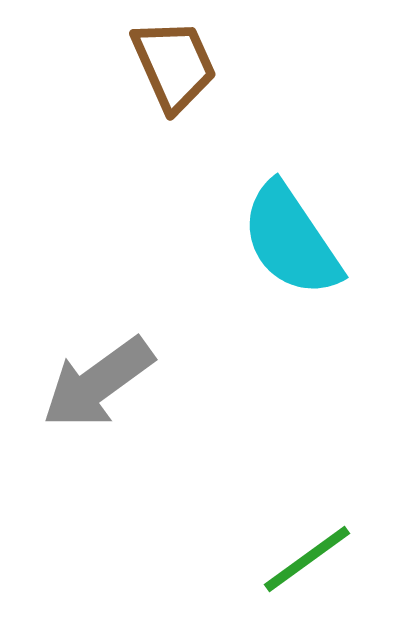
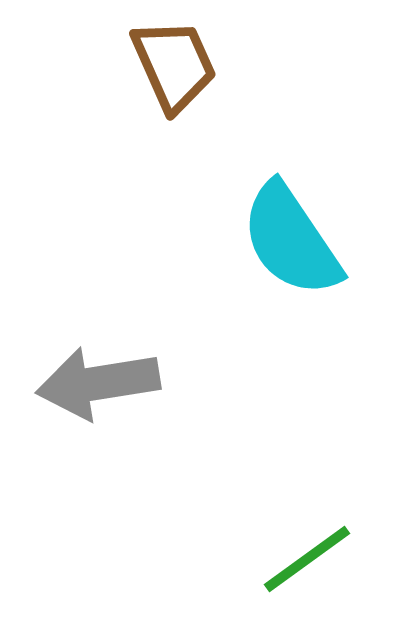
gray arrow: rotated 27 degrees clockwise
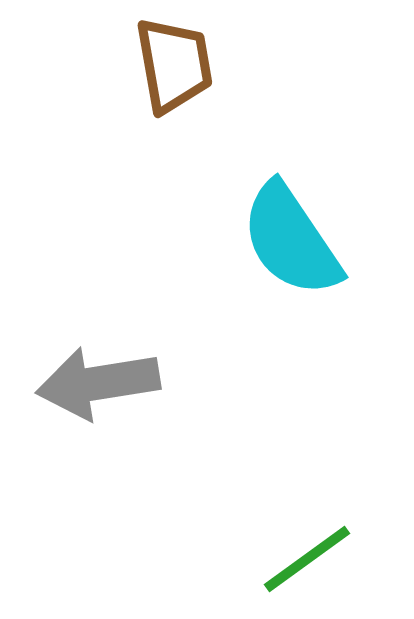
brown trapezoid: rotated 14 degrees clockwise
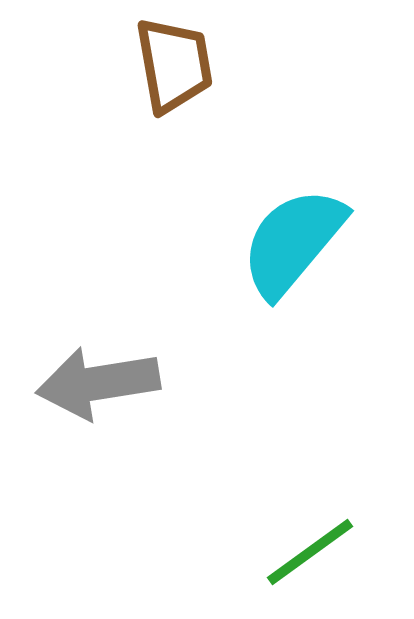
cyan semicircle: moved 2 px right, 2 px down; rotated 74 degrees clockwise
green line: moved 3 px right, 7 px up
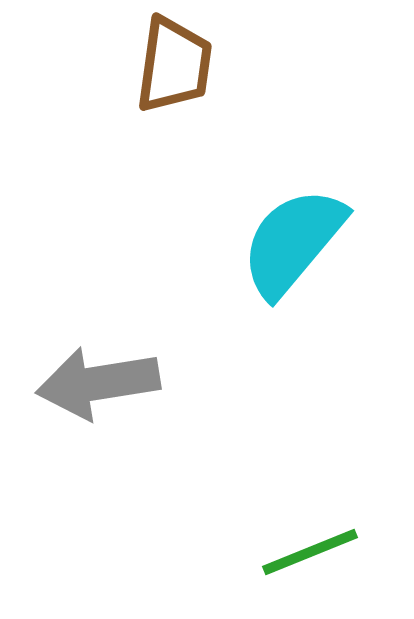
brown trapezoid: rotated 18 degrees clockwise
green line: rotated 14 degrees clockwise
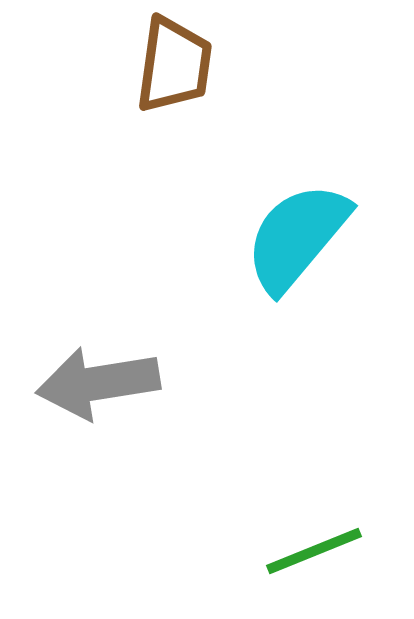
cyan semicircle: moved 4 px right, 5 px up
green line: moved 4 px right, 1 px up
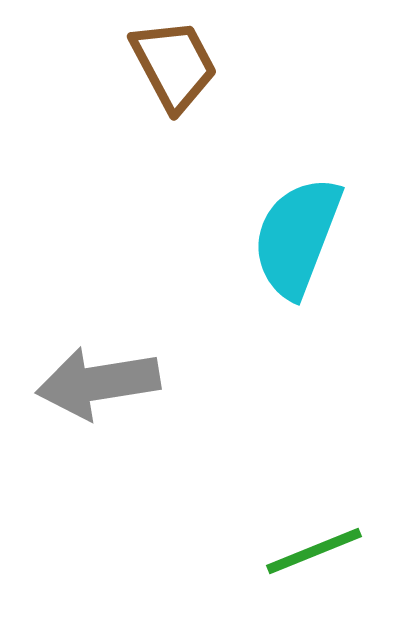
brown trapezoid: rotated 36 degrees counterclockwise
cyan semicircle: rotated 19 degrees counterclockwise
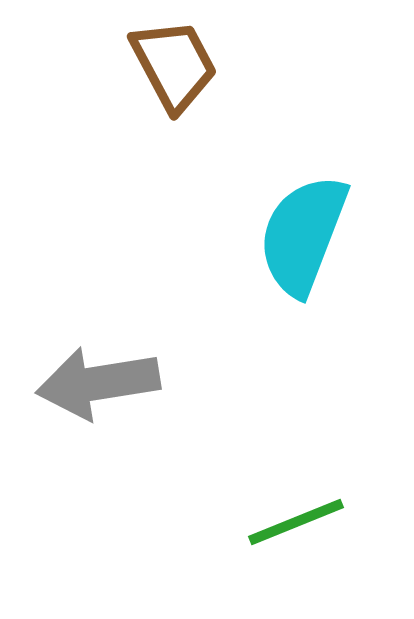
cyan semicircle: moved 6 px right, 2 px up
green line: moved 18 px left, 29 px up
